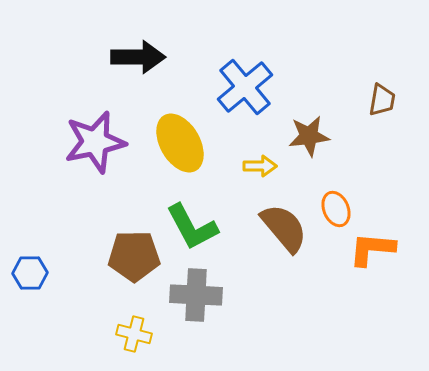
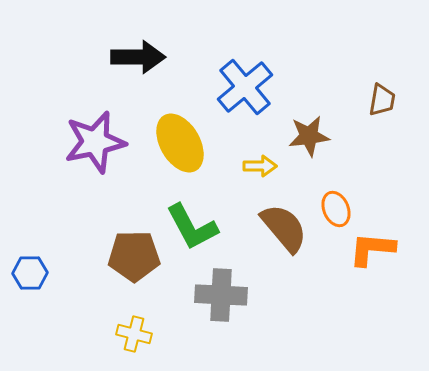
gray cross: moved 25 px right
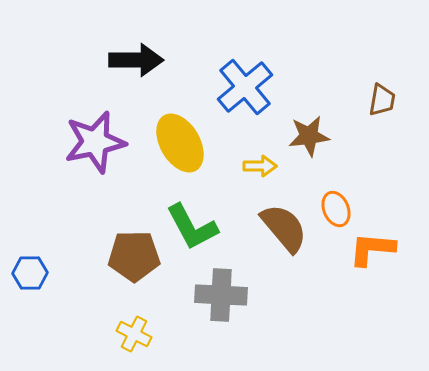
black arrow: moved 2 px left, 3 px down
yellow cross: rotated 12 degrees clockwise
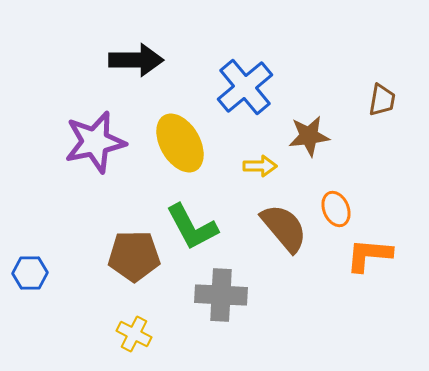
orange L-shape: moved 3 px left, 6 px down
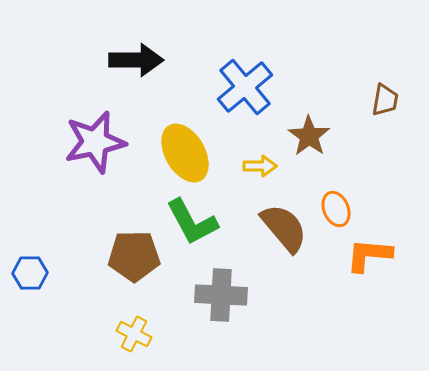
brown trapezoid: moved 3 px right
brown star: rotated 30 degrees counterclockwise
yellow ellipse: moved 5 px right, 10 px down
green L-shape: moved 5 px up
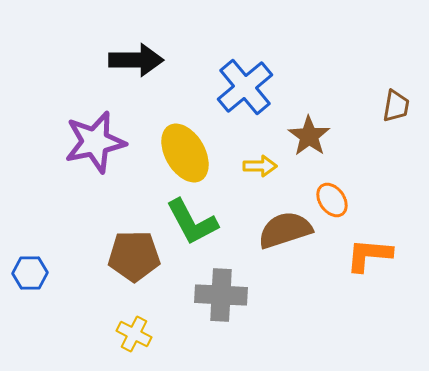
brown trapezoid: moved 11 px right, 6 px down
orange ellipse: moved 4 px left, 9 px up; rotated 12 degrees counterclockwise
brown semicircle: moved 1 px right, 2 px down; rotated 68 degrees counterclockwise
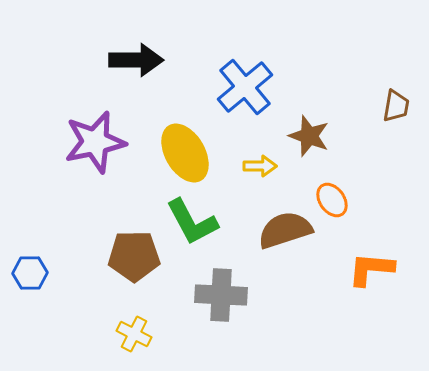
brown star: rotated 15 degrees counterclockwise
orange L-shape: moved 2 px right, 14 px down
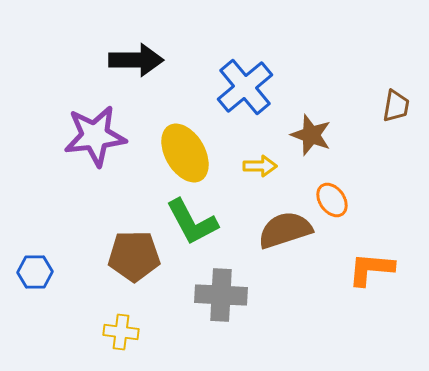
brown star: moved 2 px right, 1 px up
purple star: moved 6 px up; rotated 6 degrees clockwise
blue hexagon: moved 5 px right, 1 px up
yellow cross: moved 13 px left, 2 px up; rotated 20 degrees counterclockwise
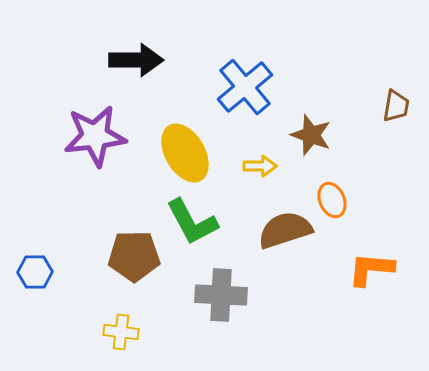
orange ellipse: rotated 12 degrees clockwise
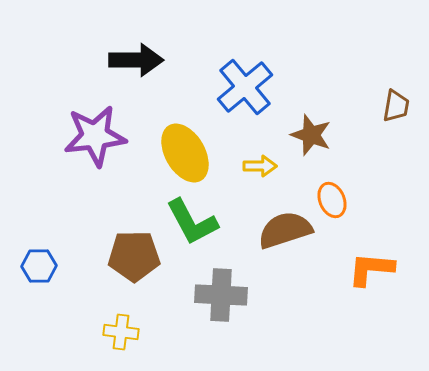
blue hexagon: moved 4 px right, 6 px up
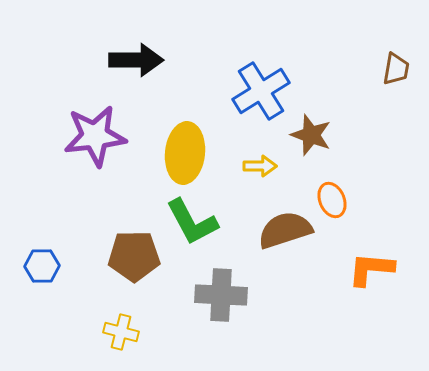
blue cross: moved 16 px right, 4 px down; rotated 8 degrees clockwise
brown trapezoid: moved 37 px up
yellow ellipse: rotated 36 degrees clockwise
blue hexagon: moved 3 px right
yellow cross: rotated 8 degrees clockwise
